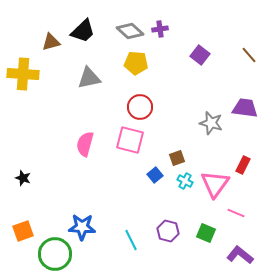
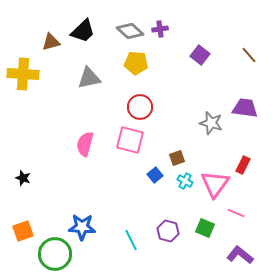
green square: moved 1 px left, 5 px up
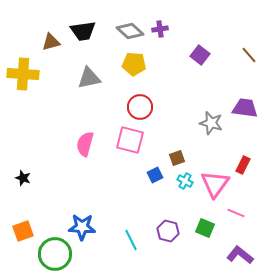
black trapezoid: rotated 36 degrees clockwise
yellow pentagon: moved 2 px left, 1 px down
blue square: rotated 14 degrees clockwise
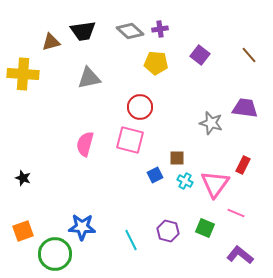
yellow pentagon: moved 22 px right, 1 px up
brown square: rotated 21 degrees clockwise
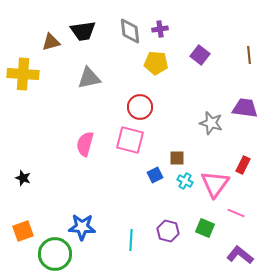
gray diamond: rotated 40 degrees clockwise
brown line: rotated 36 degrees clockwise
cyan line: rotated 30 degrees clockwise
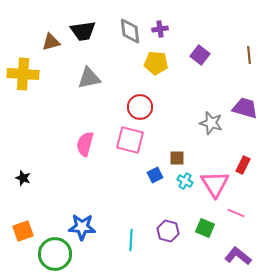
purple trapezoid: rotated 8 degrees clockwise
pink triangle: rotated 8 degrees counterclockwise
purple L-shape: moved 2 px left, 1 px down
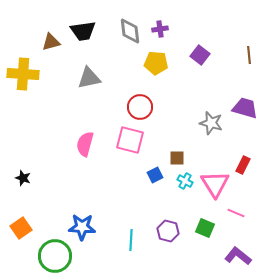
orange square: moved 2 px left, 3 px up; rotated 15 degrees counterclockwise
green circle: moved 2 px down
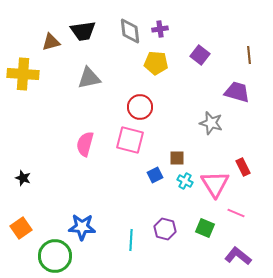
purple trapezoid: moved 8 px left, 16 px up
red rectangle: moved 2 px down; rotated 54 degrees counterclockwise
purple hexagon: moved 3 px left, 2 px up
